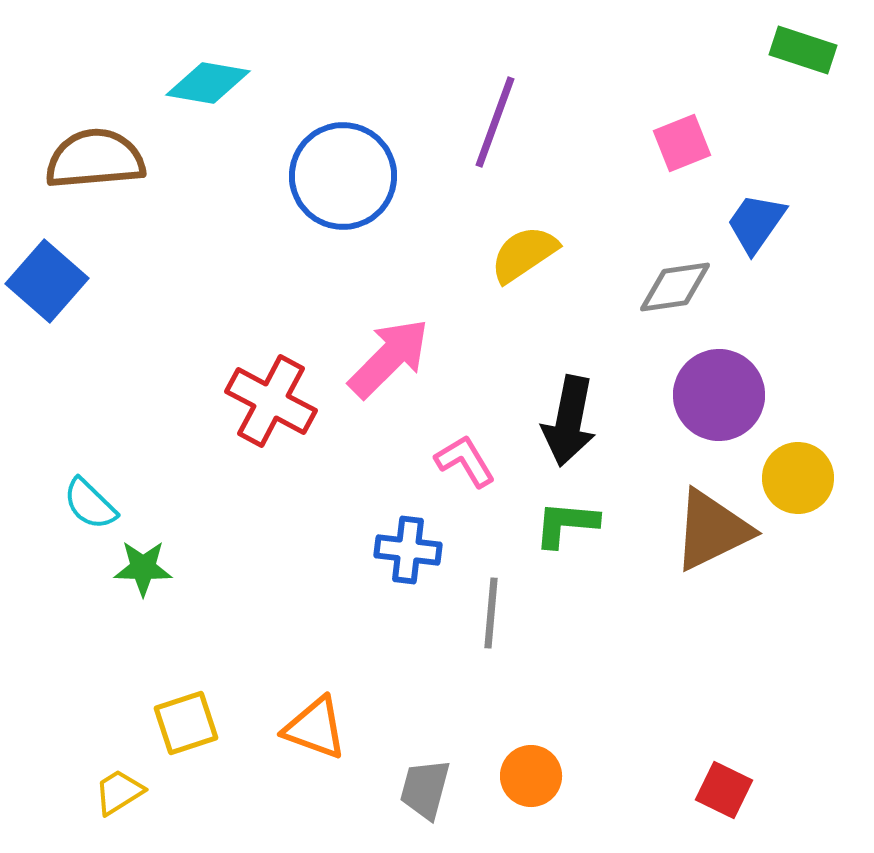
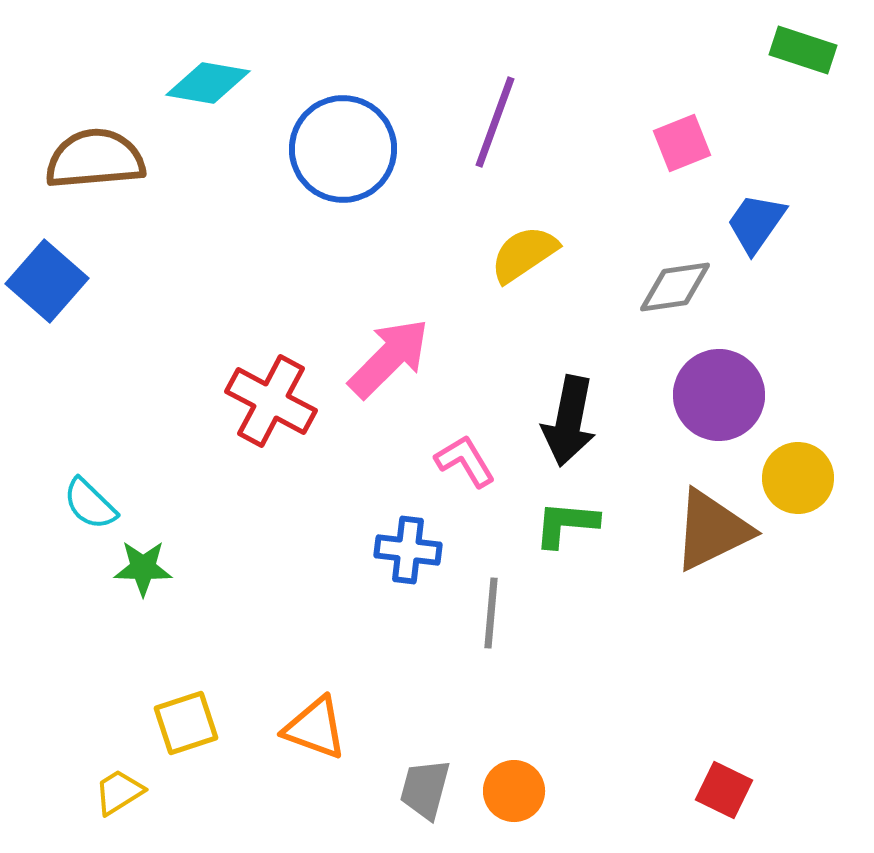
blue circle: moved 27 px up
orange circle: moved 17 px left, 15 px down
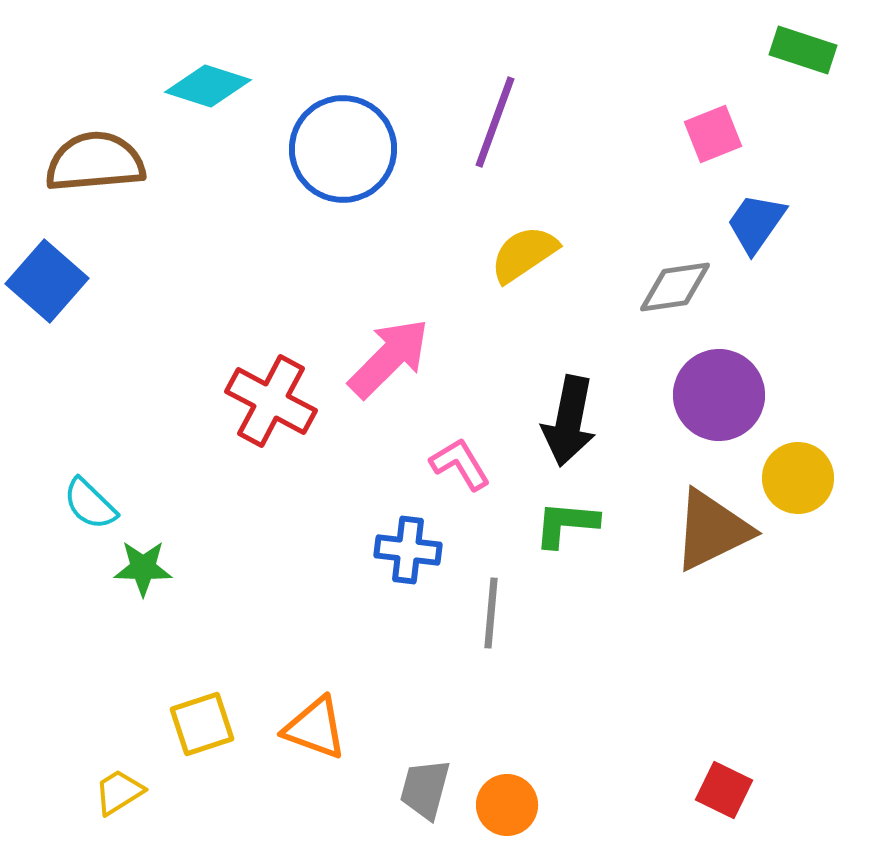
cyan diamond: moved 3 px down; rotated 8 degrees clockwise
pink square: moved 31 px right, 9 px up
brown semicircle: moved 3 px down
pink L-shape: moved 5 px left, 3 px down
yellow square: moved 16 px right, 1 px down
orange circle: moved 7 px left, 14 px down
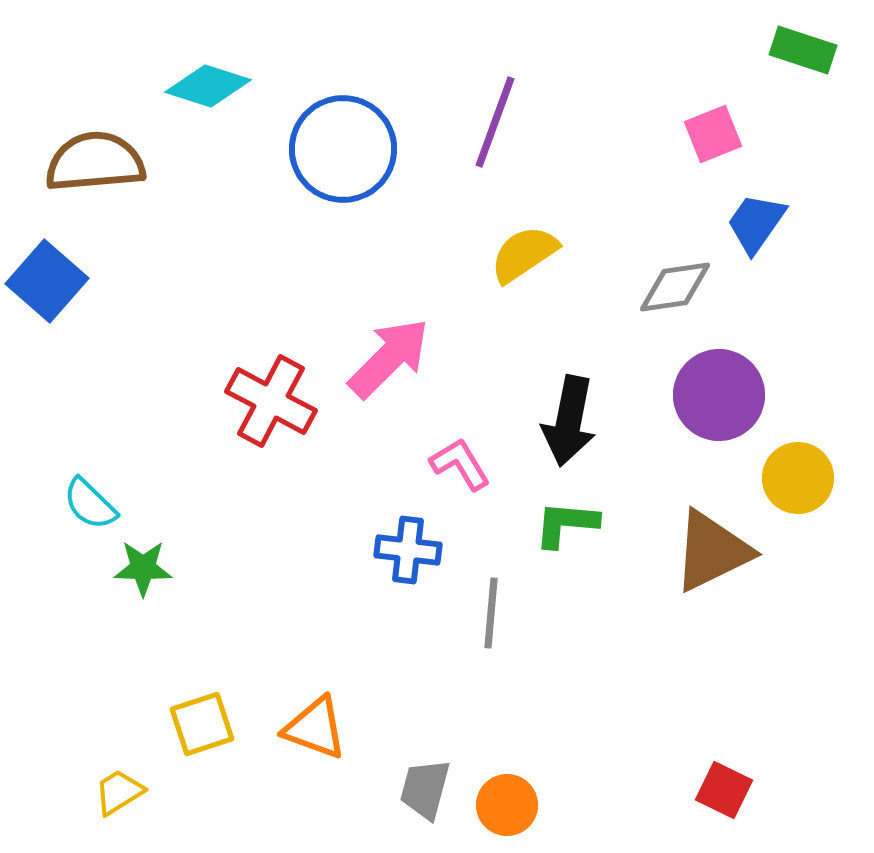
brown triangle: moved 21 px down
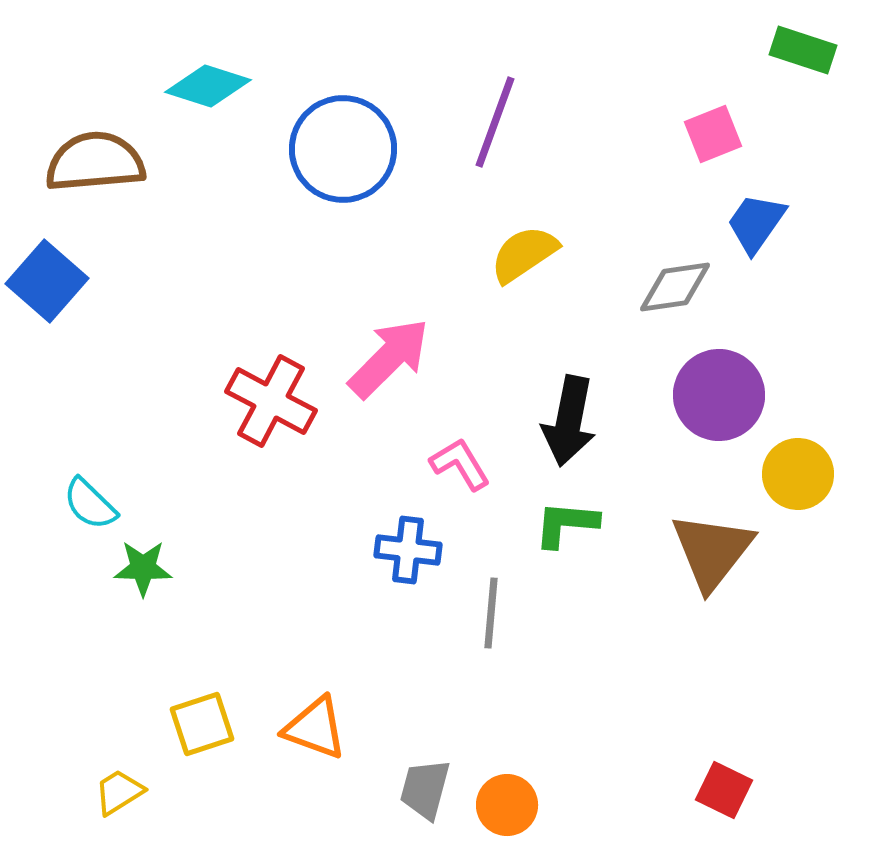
yellow circle: moved 4 px up
brown triangle: rotated 26 degrees counterclockwise
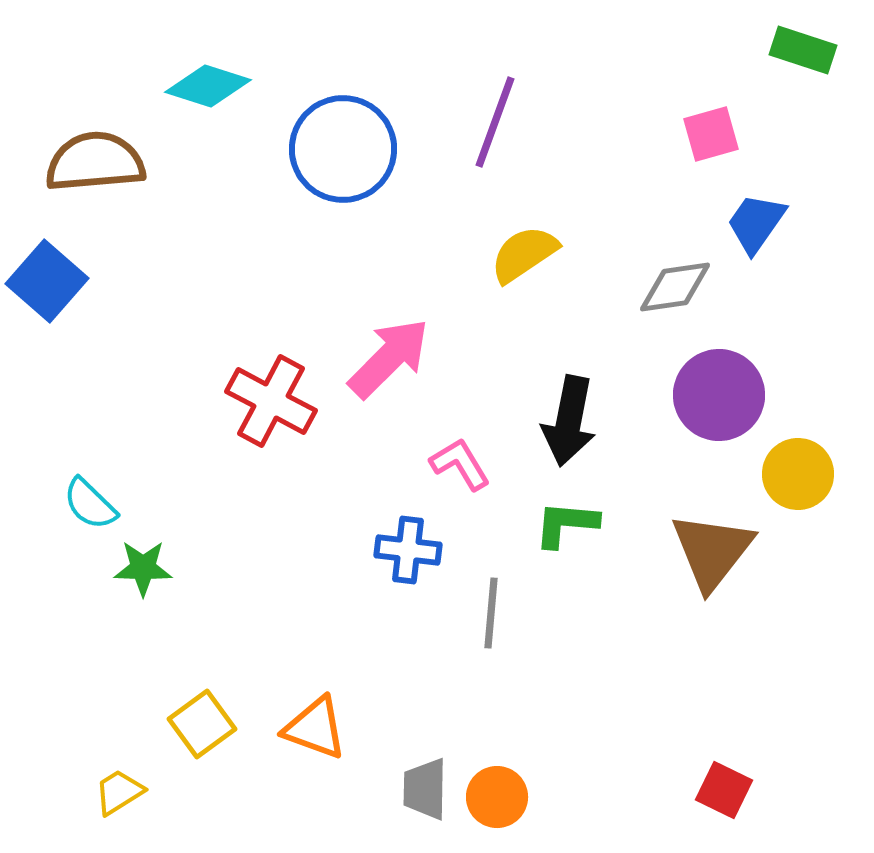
pink square: moved 2 px left; rotated 6 degrees clockwise
yellow square: rotated 18 degrees counterclockwise
gray trapezoid: rotated 14 degrees counterclockwise
orange circle: moved 10 px left, 8 px up
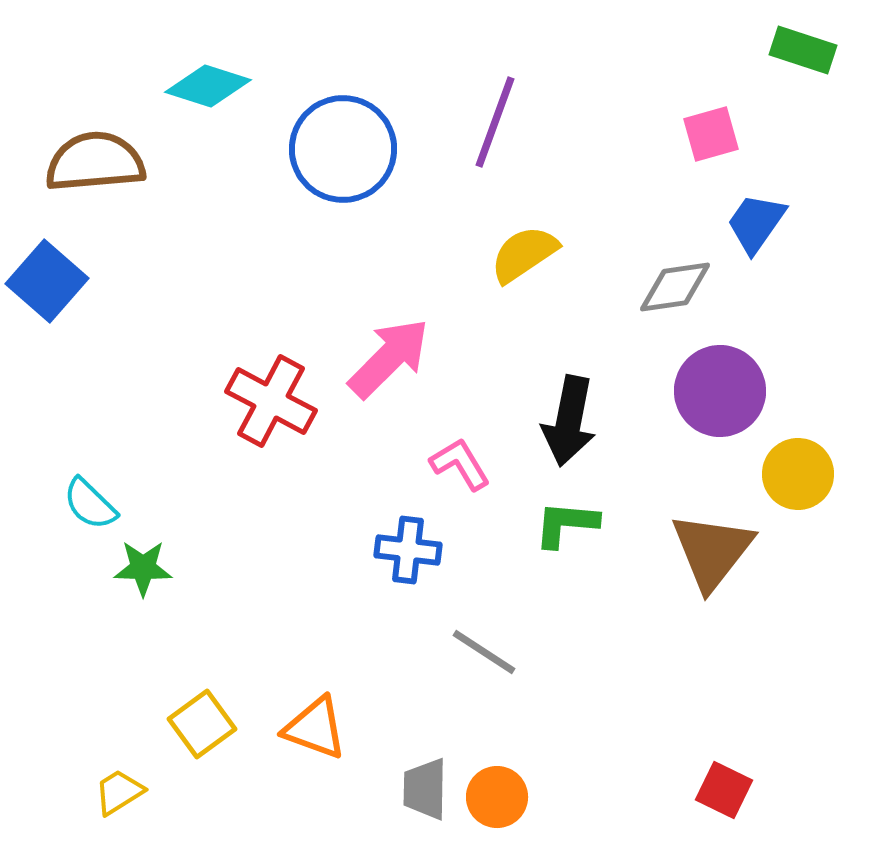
purple circle: moved 1 px right, 4 px up
gray line: moved 7 px left, 39 px down; rotated 62 degrees counterclockwise
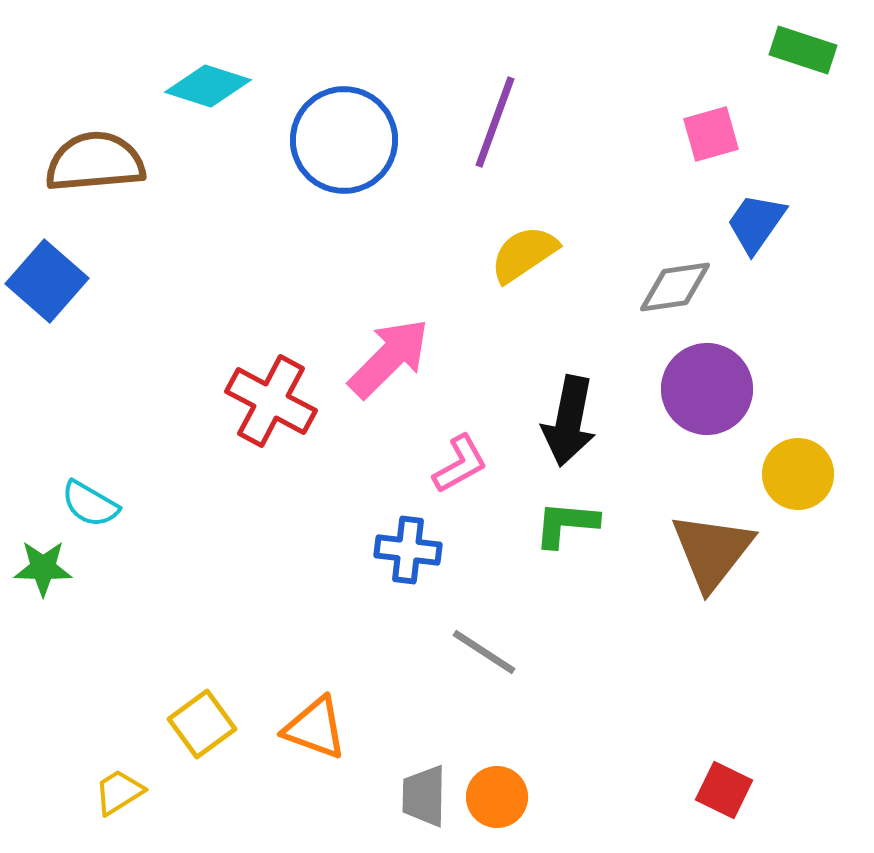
blue circle: moved 1 px right, 9 px up
purple circle: moved 13 px left, 2 px up
pink L-shape: rotated 92 degrees clockwise
cyan semicircle: rotated 14 degrees counterclockwise
green star: moved 100 px left
gray trapezoid: moved 1 px left, 7 px down
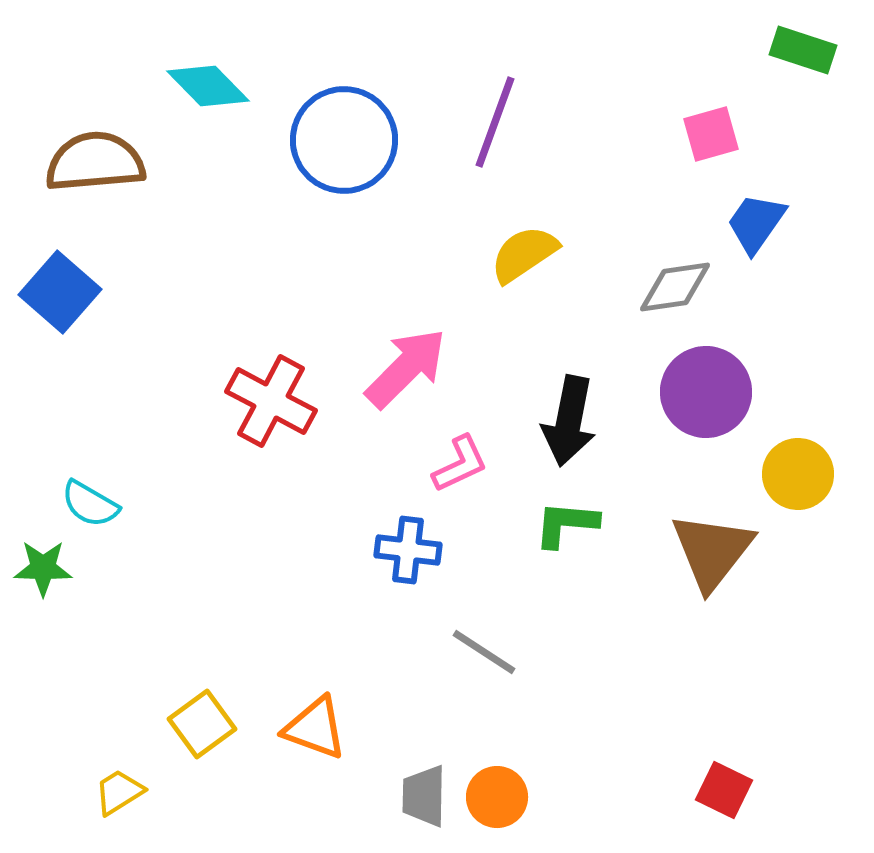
cyan diamond: rotated 28 degrees clockwise
blue square: moved 13 px right, 11 px down
pink arrow: moved 17 px right, 10 px down
purple circle: moved 1 px left, 3 px down
pink L-shape: rotated 4 degrees clockwise
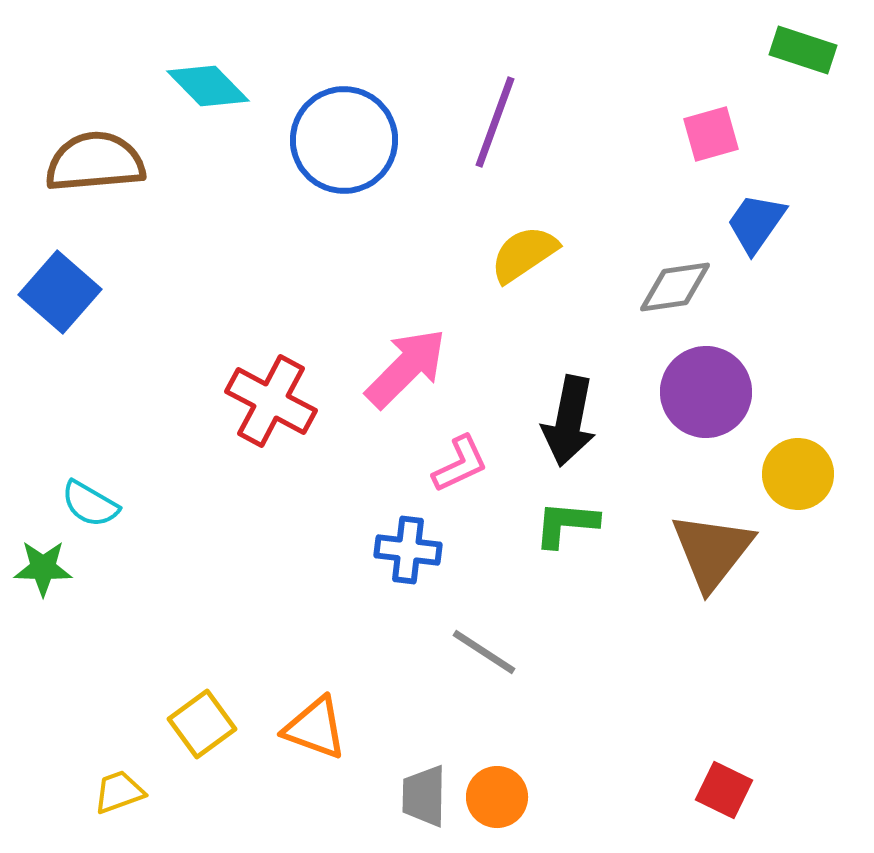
yellow trapezoid: rotated 12 degrees clockwise
